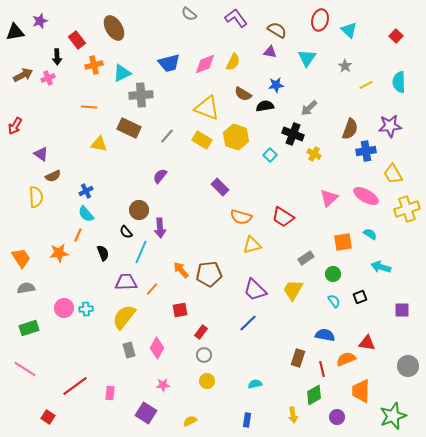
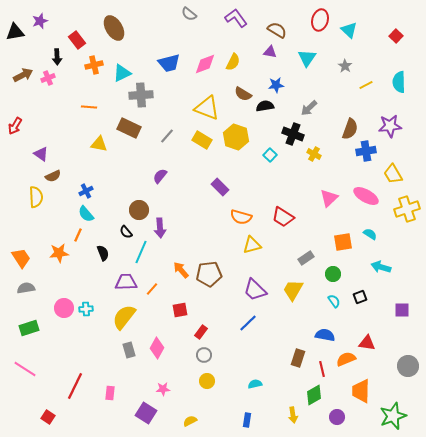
pink star at (163, 385): moved 4 px down
red line at (75, 386): rotated 28 degrees counterclockwise
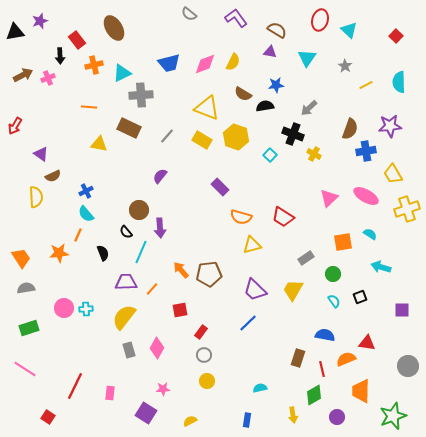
black arrow at (57, 57): moved 3 px right, 1 px up
cyan semicircle at (255, 384): moved 5 px right, 4 px down
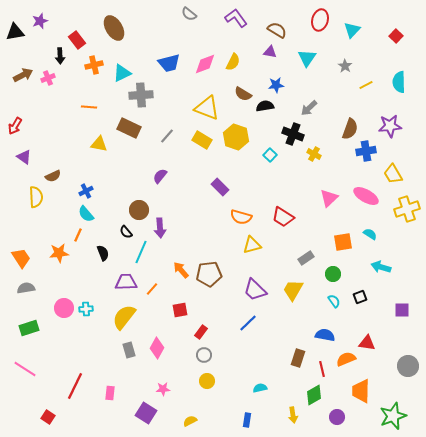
cyan triangle at (349, 30): moved 3 px right; rotated 30 degrees clockwise
purple triangle at (41, 154): moved 17 px left, 3 px down
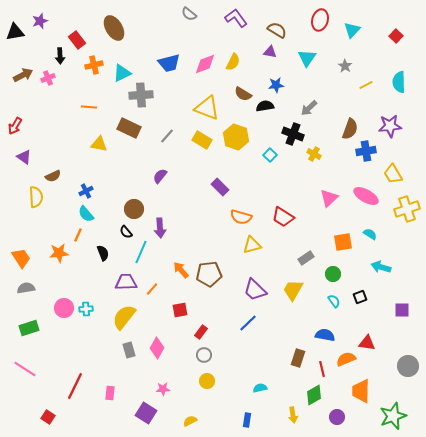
brown circle at (139, 210): moved 5 px left, 1 px up
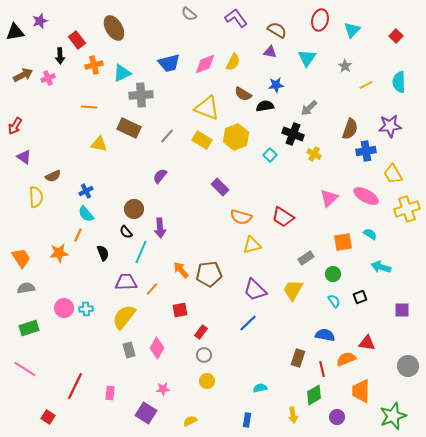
yellow hexagon at (236, 137): rotated 20 degrees clockwise
